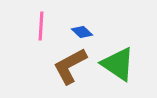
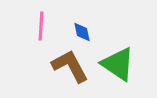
blue diamond: rotated 35 degrees clockwise
brown L-shape: rotated 90 degrees clockwise
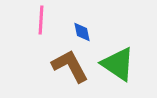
pink line: moved 6 px up
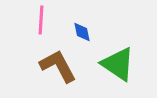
brown L-shape: moved 12 px left
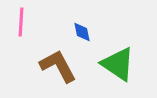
pink line: moved 20 px left, 2 px down
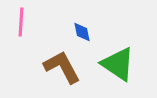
brown L-shape: moved 4 px right, 1 px down
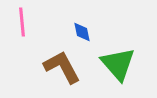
pink line: moved 1 px right; rotated 8 degrees counterclockwise
green triangle: rotated 15 degrees clockwise
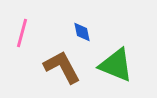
pink line: moved 11 px down; rotated 20 degrees clockwise
green triangle: moved 2 px left, 1 px down; rotated 27 degrees counterclockwise
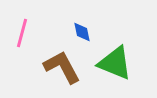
green triangle: moved 1 px left, 2 px up
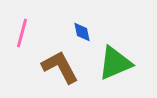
green triangle: rotated 45 degrees counterclockwise
brown L-shape: moved 2 px left
